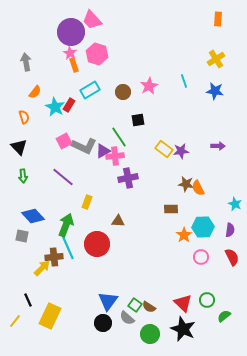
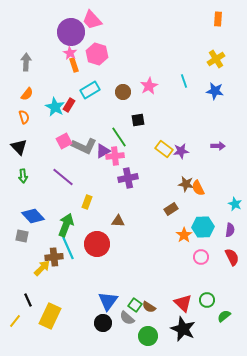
gray arrow at (26, 62): rotated 12 degrees clockwise
orange semicircle at (35, 92): moved 8 px left, 2 px down
brown rectangle at (171, 209): rotated 32 degrees counterclockwise
green circle at (150, 334): moved 2 px left, 2 px down
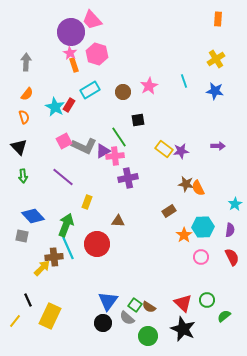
cyan star at (235, 204): rotated 16 degrees clockwise
brown rectangle at (171, 209): moved 2 px left, 2 px down
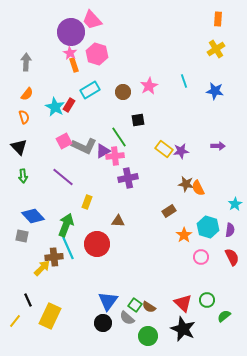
yellow cross at (216, 59): moved 10 px up
cyan hexagon at (203, 227): moved 5 px right; rotated 20 degrees clockwise
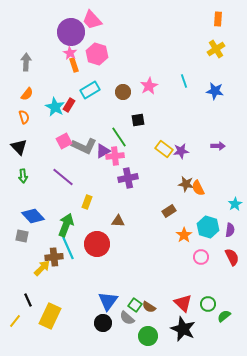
green circle at (207, 300): moved 1 px right, 4 px down
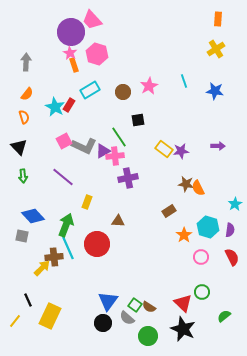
green circle at (208, 304): moved 6 px left, 12 px up
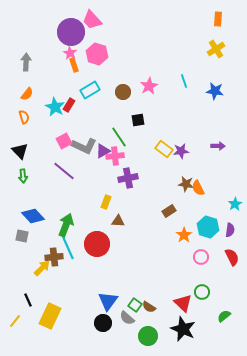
black triangle at (19, 147): moved 1 px right, 4 px down
purple line at (63, 177): moved 1 px right, 6 px up
yellow rectangle at (87, 202): moved 19 px right
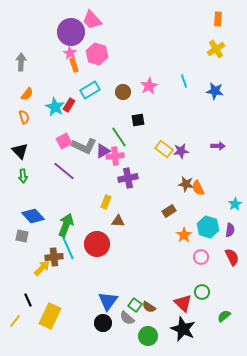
gray arrow at (26, 62): moved 5 px left
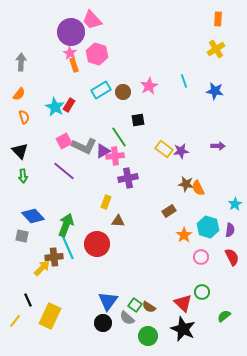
cyan rectangle at (90, 90): moved 11 px right
orange semicircle at (27, 94): moved 8 px left
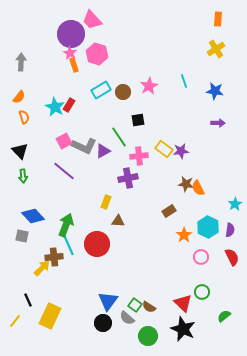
purple circle at (71, 32): moved 2 px down
orange semicircle at (19, 94): moved 3 px down
purple arrow at (218, 146): moved 23 px up
pink cross at (115, 156): moved 24 px right
cyan hexagon at (208, 227): rotated 10 degrees clockwise
cyan line at (68, 248): moved 4 px up
